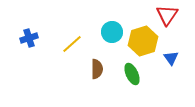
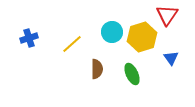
yellow hexagon: moved 1 px left, 4 px up
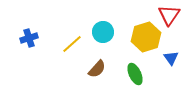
red triangle: moved 2 px right
cyan circle: moved 9 px left
yellow hexagon: moved 4 px right
brown semicircle: rotated 42 degrees clockwise
green ellipse: moved 3 px right
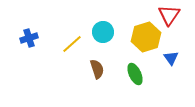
brown semicircle: rotated 60 degrees counterclockwise
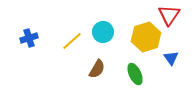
yellow line: moved 3 px up
brown semicircle: rotated 48 degrees clockwise
